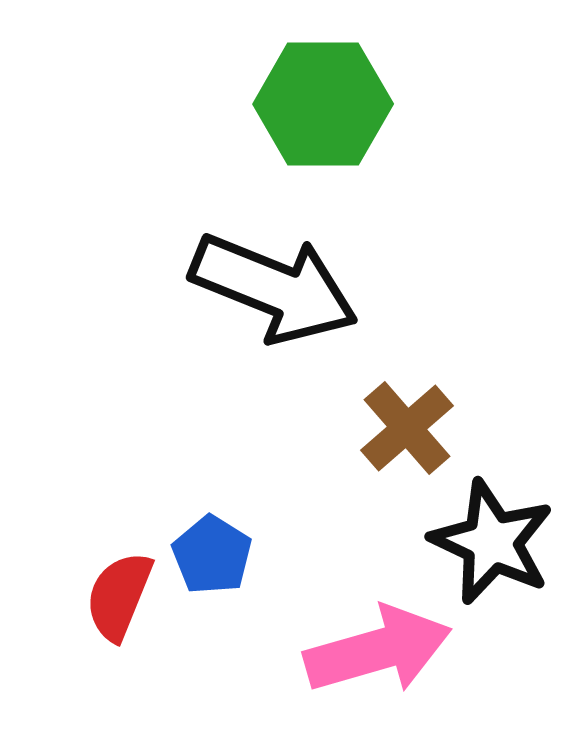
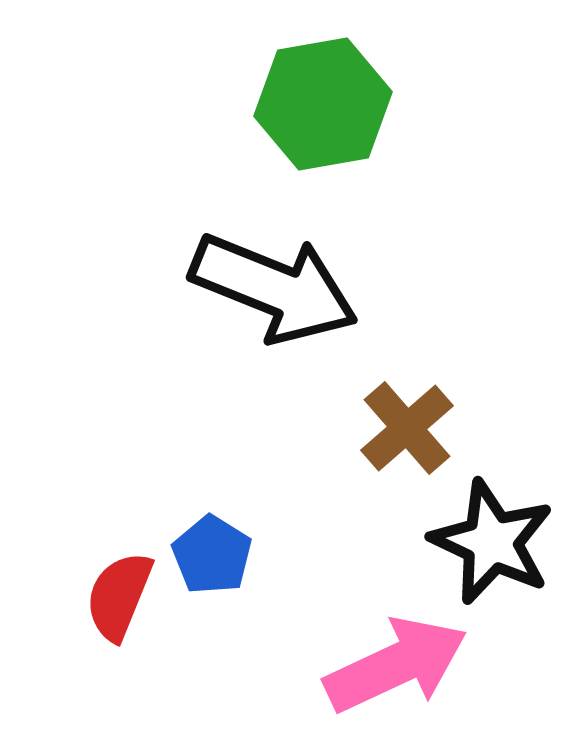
green hexagon: rotated 10 degrees counterclockwise
pink arrow: moved 18 px right, 15 px down; rotated 9 degrees counterclockwise
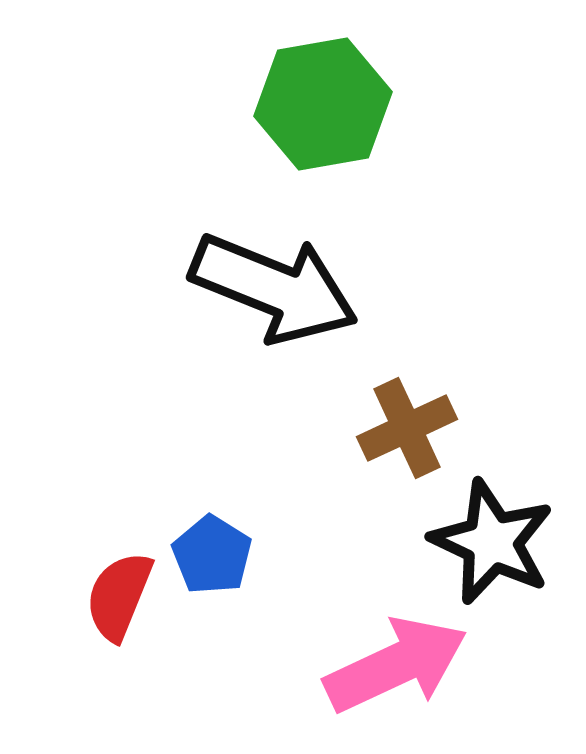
brown cross: rotated 16 degrees clockwise
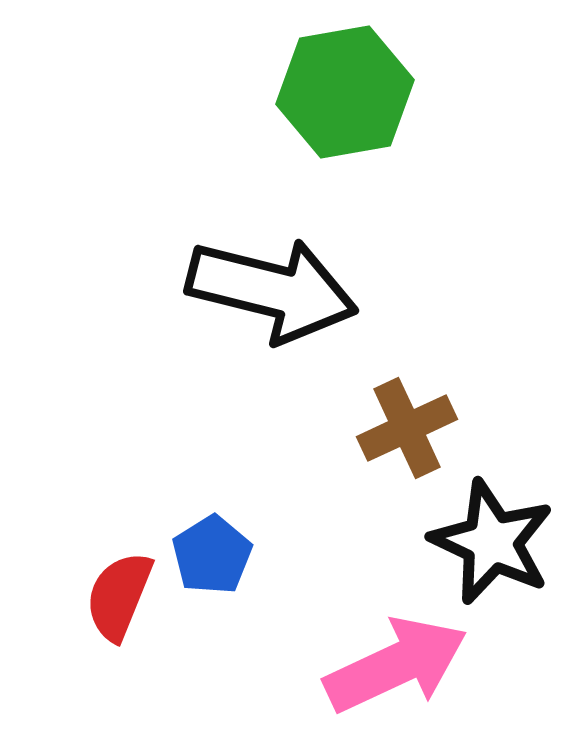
green hexagon: moved 22 px right, 12 px up
black arrow: moved 2 px left, 2 px down; rotated 8 degrees counterclockwise
blue pentagon: rotated 8 degrees clockwise
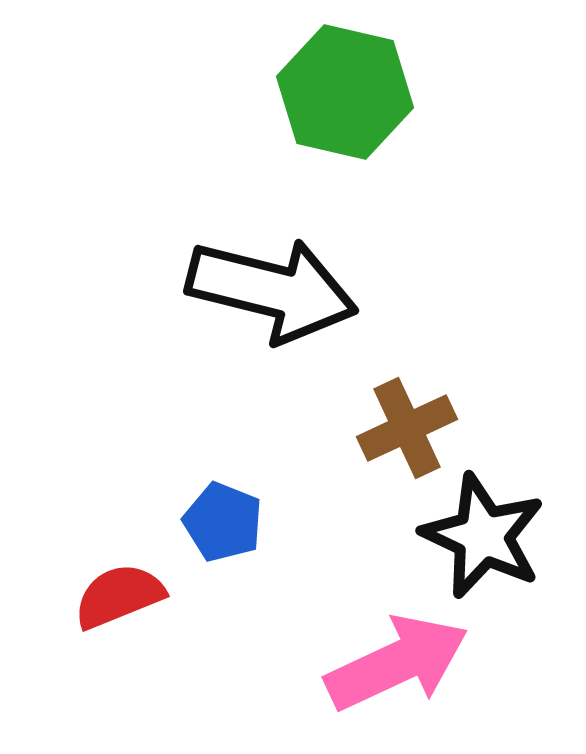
green hexagon: rotated 23 degrees clockwise
black star: moved 9 px left, 6 px up
blue pentagon: moved 11 px right, 33 px up; rotated 18 degrees counterclockwise
red semicircle: rotated 46 degrees clockwise
pink arrow: moved 1 px right, 2 px up
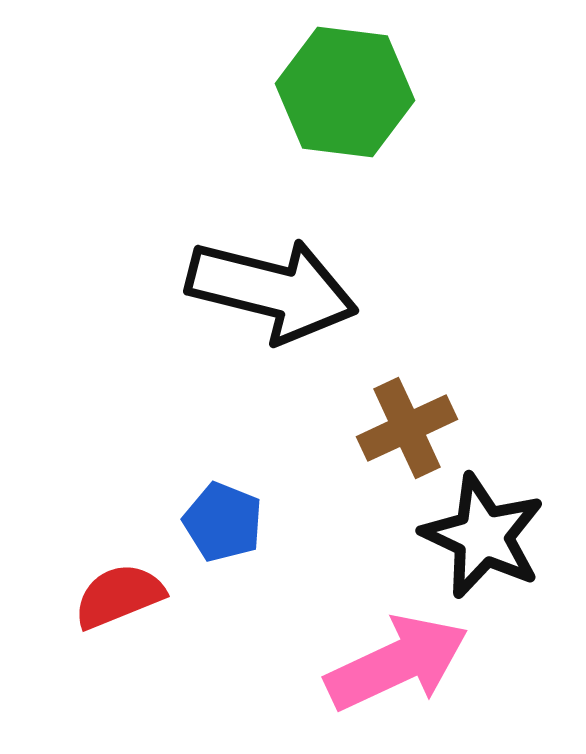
green hexagon: rotated 6 degrees counterclockwise
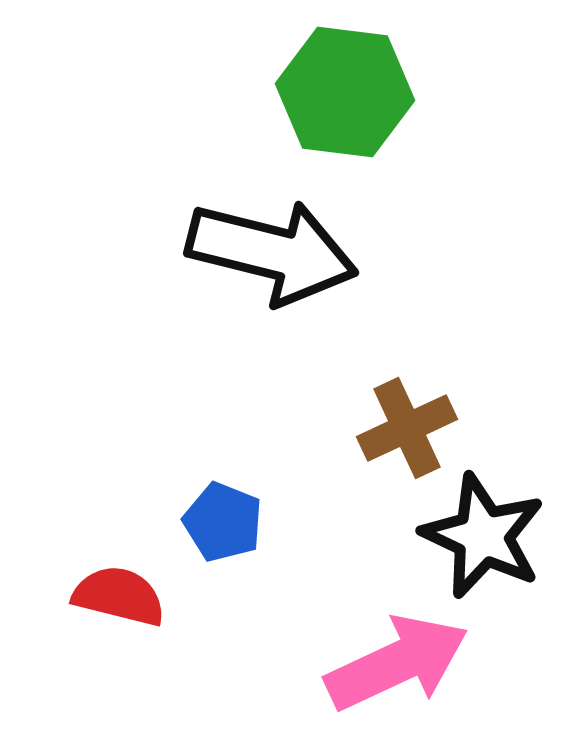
black arrow: moved 38 px up
red semicircle: rotated 36 degrees clockwise
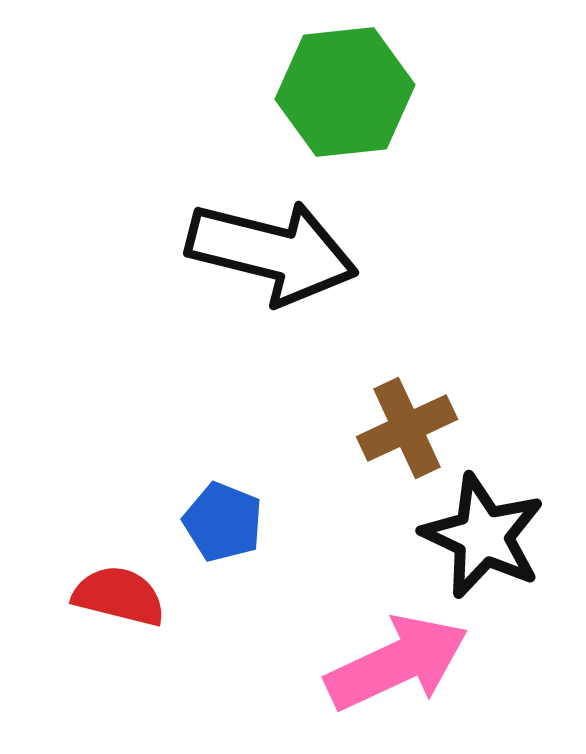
green hexagon: rotated 13 degrees counterclockwise
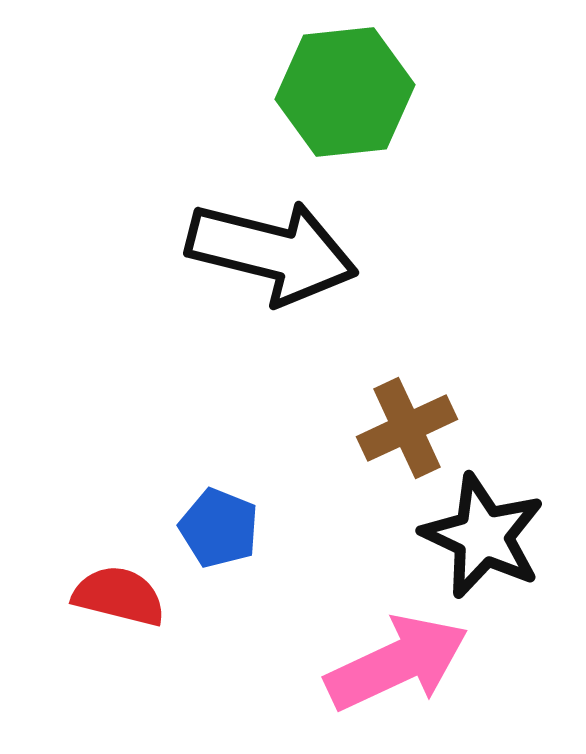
blue pentagon: moved 4 px left, 6 px down
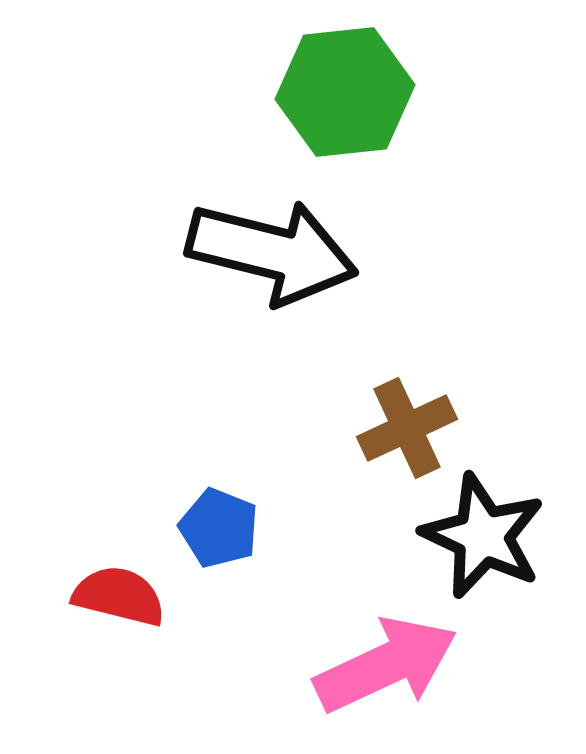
pink arrow: moved 11 px left, 2 px down
